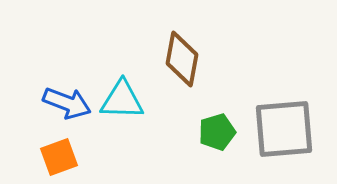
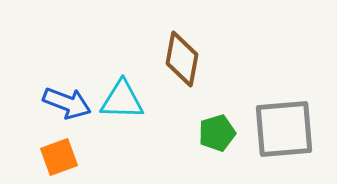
green pentagon: moved 1 px down
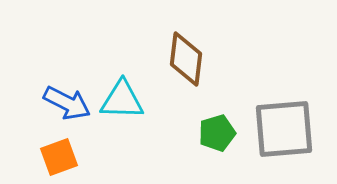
brown diamond: moved 4 px right; rotated 4 degrees counterclockwise
blue arrow: rotated 6 degrees clockwise
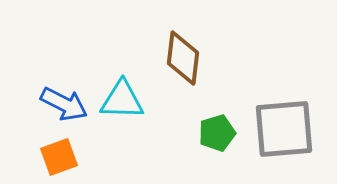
brown diamond: moved 3 px left, 1 px up
blue arrow: moved 3 px left, 1 px down
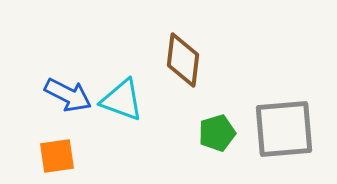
brown diamond: moved 2 px down
cyan triangle: rotated 18 degrees clockwise
blue arrow: moved 4 px right, 9 px up
orange square: moved 2 px left, 1 px up; rotated 12 degrees clockwise
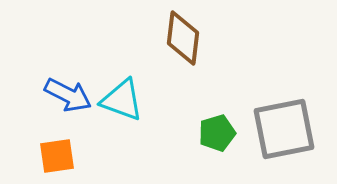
brown diamond: moved 22 px up
gray square: rotated 6 degrees counterclockwise
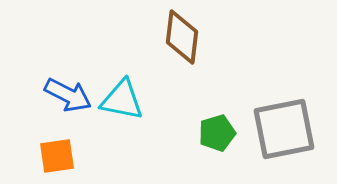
brown diamond: moved 1 px left, 1 px up
cyan triangle: rotated 9 degrees counterclockwise
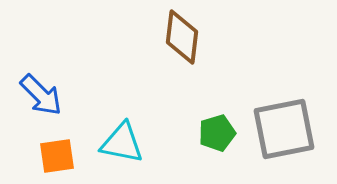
blue arrow: moved 27 px left; rotated 18 degrees clockwise
cyan triangle: moved 43 px down
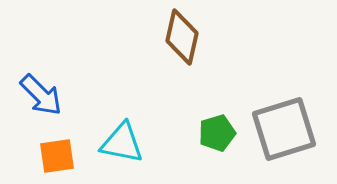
brown diamond: rotated 6 degrees clockwise
gray square: rotated 6 degrees counterclockwise
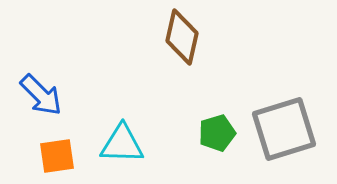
cyan triangle: moved 1 px down; rotated 9 degrees counterclockwise
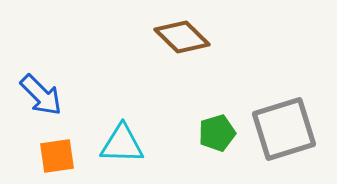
brown diamond: rotated 58 degrees counterclockwise
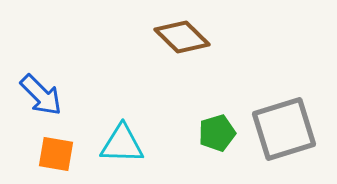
orange square: moved 1 px left, 2 px up; rotated 18 degrees clockwise
